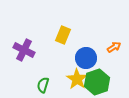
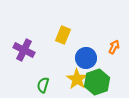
orange arrow: rotated 32 degrees counterclockwise
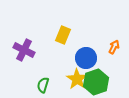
green hexagon: moved 1 px left
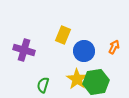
purple cross: rotated 10 degrees counterclockwise
blue circle: moved 2 px left, 7 px up
green hexagon: rotated 10 degrees clockwise
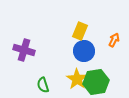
yellow rectangle: moved 17 px right, 4 px up
orange arrow: moved 7 px up
green semicircle: rotated 35 degrees counterclockwise
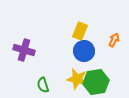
yellow star: rotated 20 degrees counterclockwise
